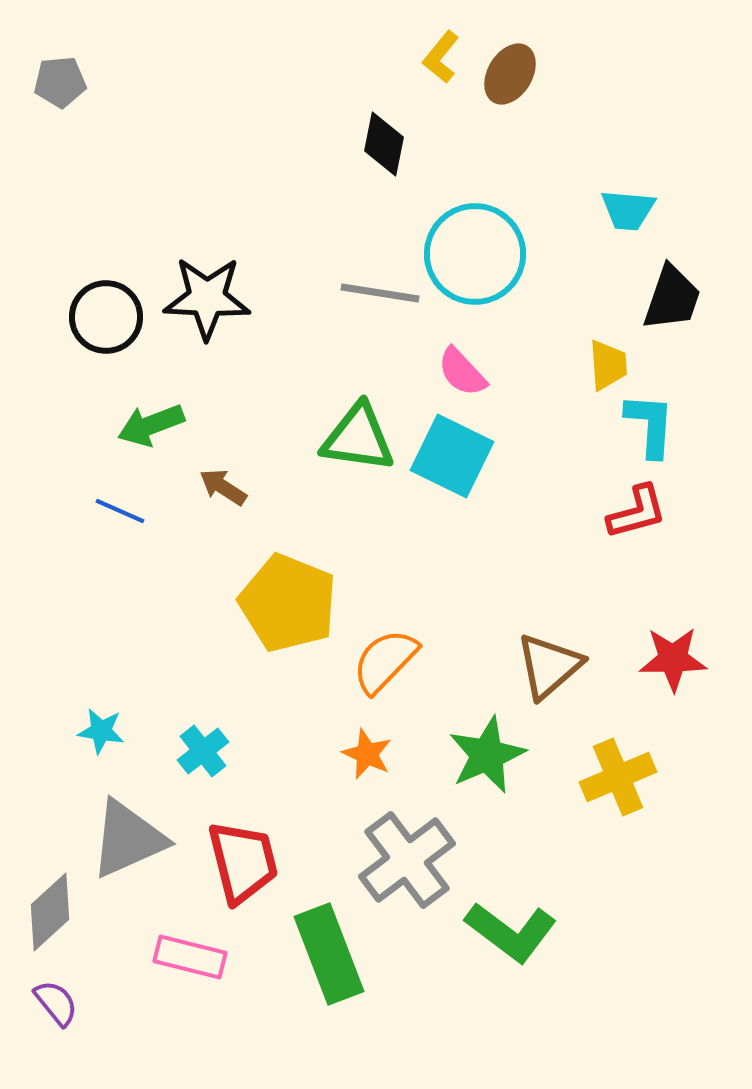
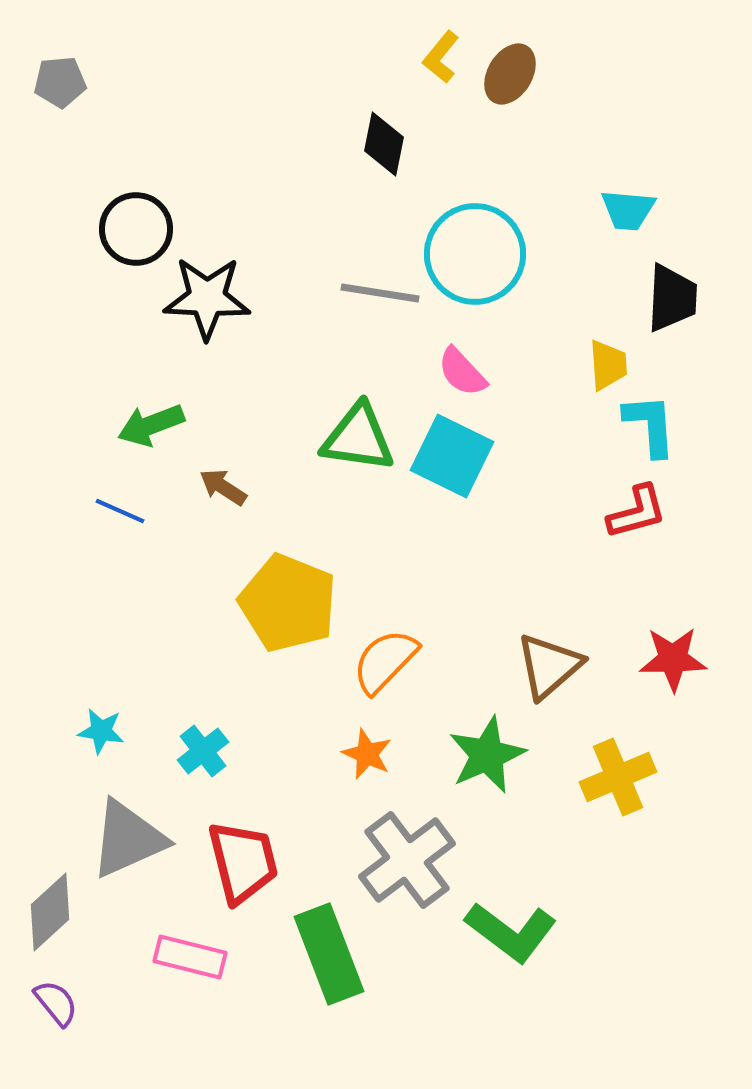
black trapezoid: rotated 16 degrees counterclockwise
black circle: moved 30 px right, 88 px up
cyan L-shape: rotated 8 degrees counterclockwise
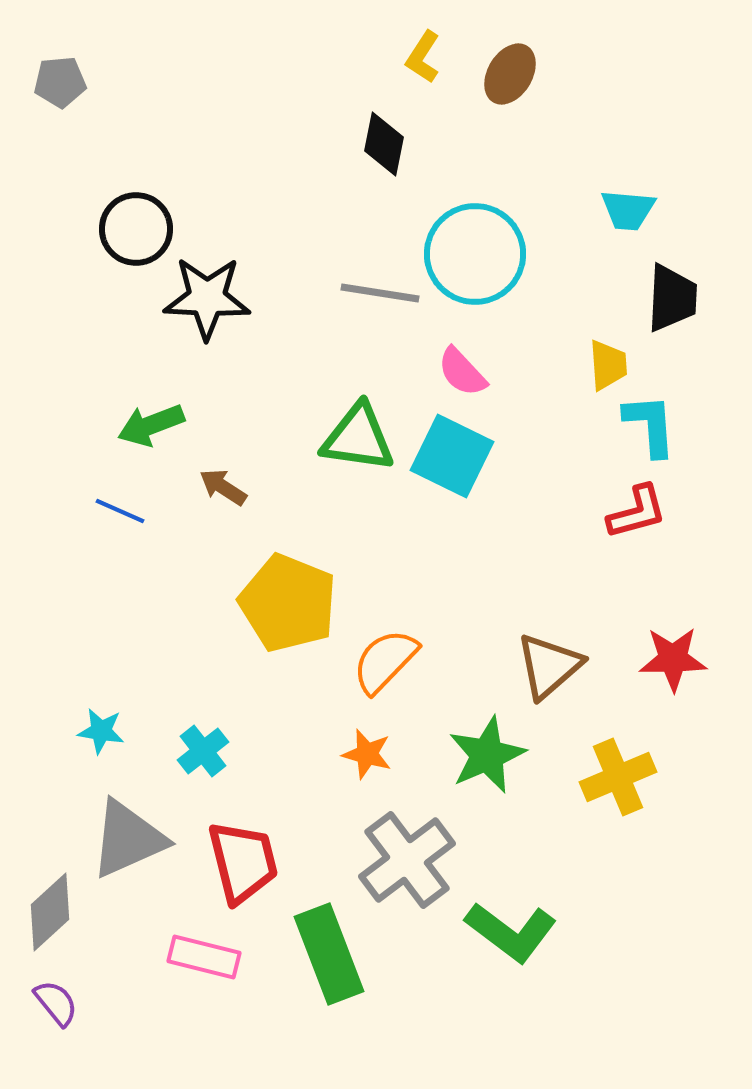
yellow L-shape: moved 18 px left; rotated 6 degrees counterclockwise
orange star: rotated 9 degrees counterclockwise
pink rectangle: moved 14 px right
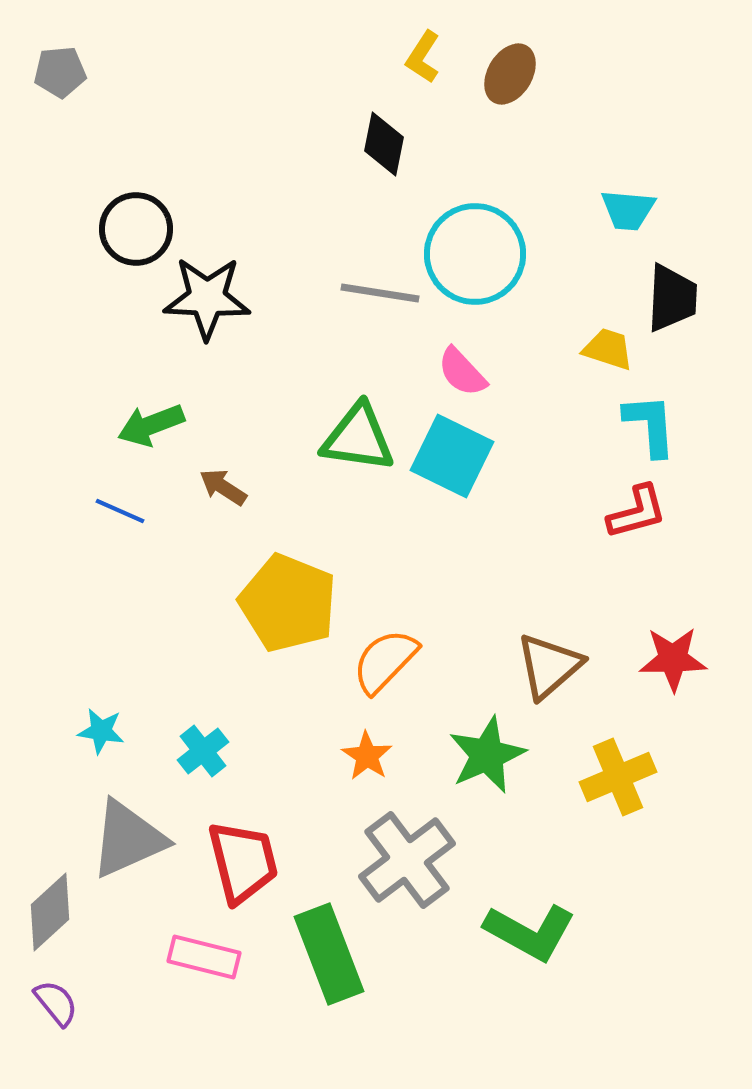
gray pentagon: moved 10 px up
yellow trapezoid: moved 16 px up; rotated 68 degrees counterclockwise
orange star: moved 2 px down; rotated 18 degrees clockwise
green L-shape: moved 19 px right; rotated 8 degrees counterclockwise
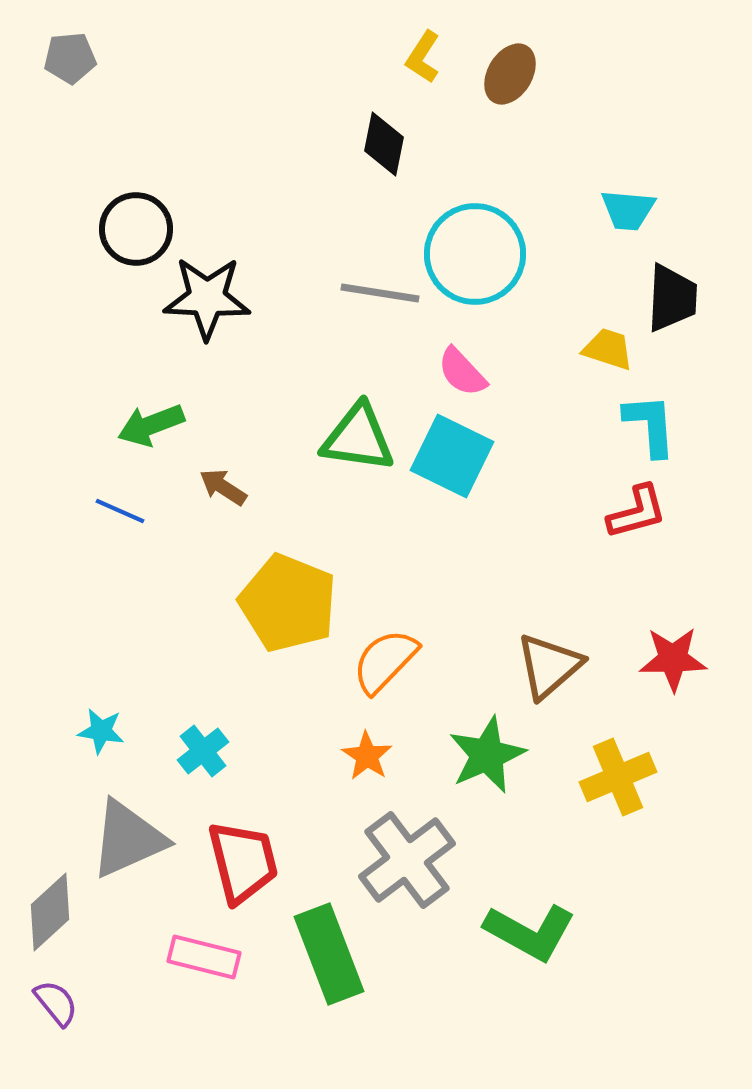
gray pentagon: moved 10 px right, 14 px up
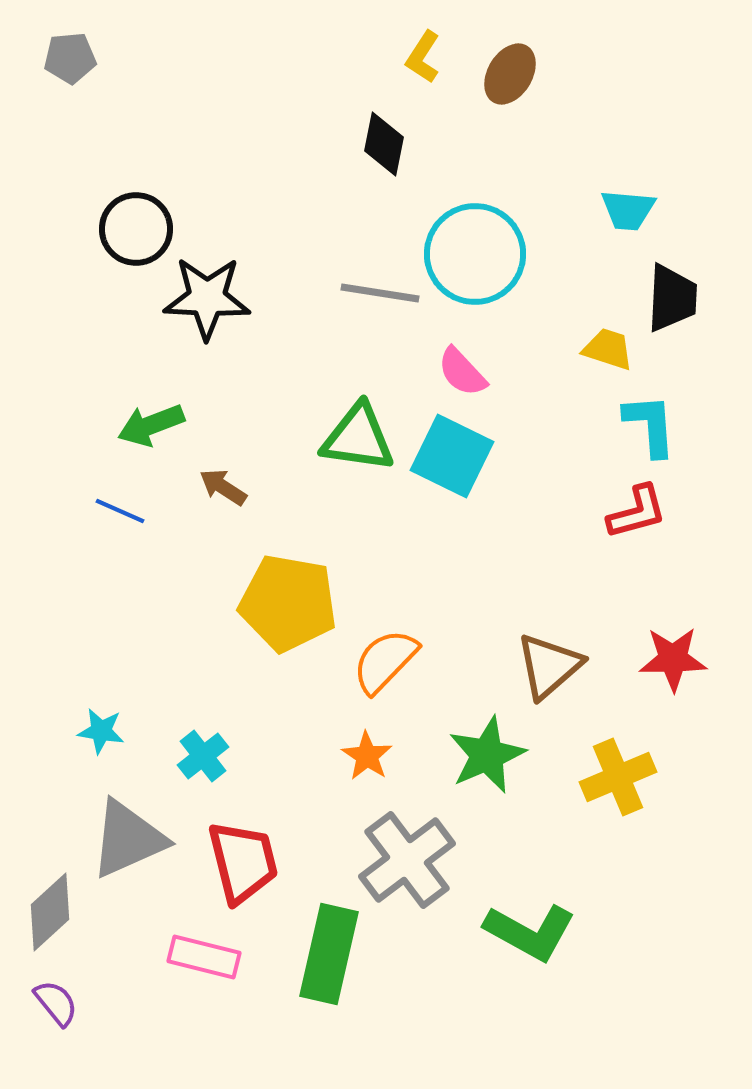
yellow pentagon: rotated 12 degrees counterclockwise
cyan cross: moved 5 px down
green rectangle: rotated 34 degrees clockwise
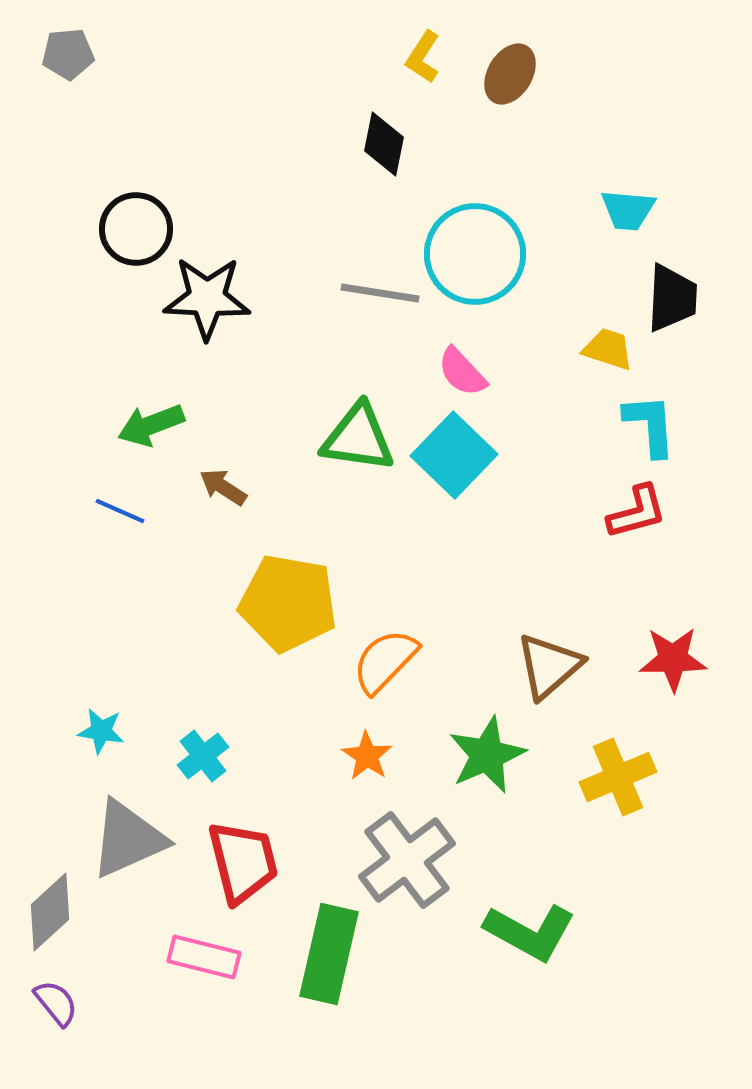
gray pentagon: moved 2 px left, 4 px up
cyan square: moved 2 px right, 1 px up; rotated 18 degrees clockwise
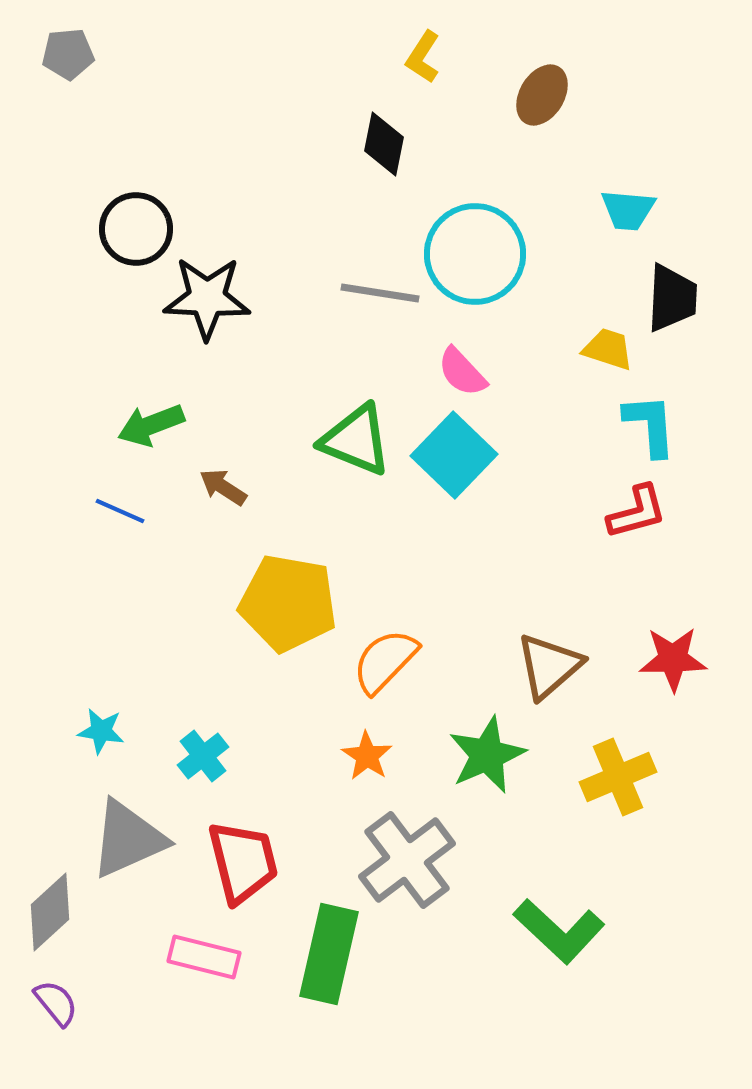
brown ellipse: moved 32 px right, 21 px down
green triangle: moved 2 px left, 2 px down; rotated 14 degrees clockwise
green L-shape: moved 29 px right, 1 px up; rotated 14 degrees clockwise
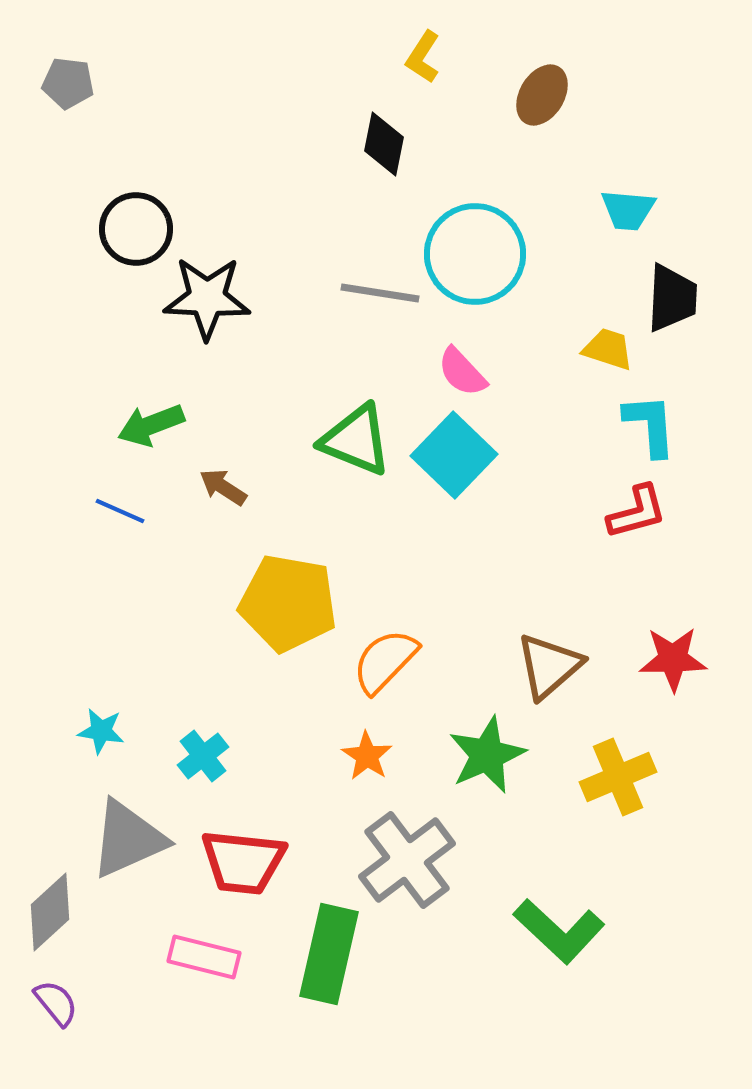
gray pentagon: moved 29 px down; rotated 12 degrees clockwise
red trapezoid: rotated 110 degrees clockwise
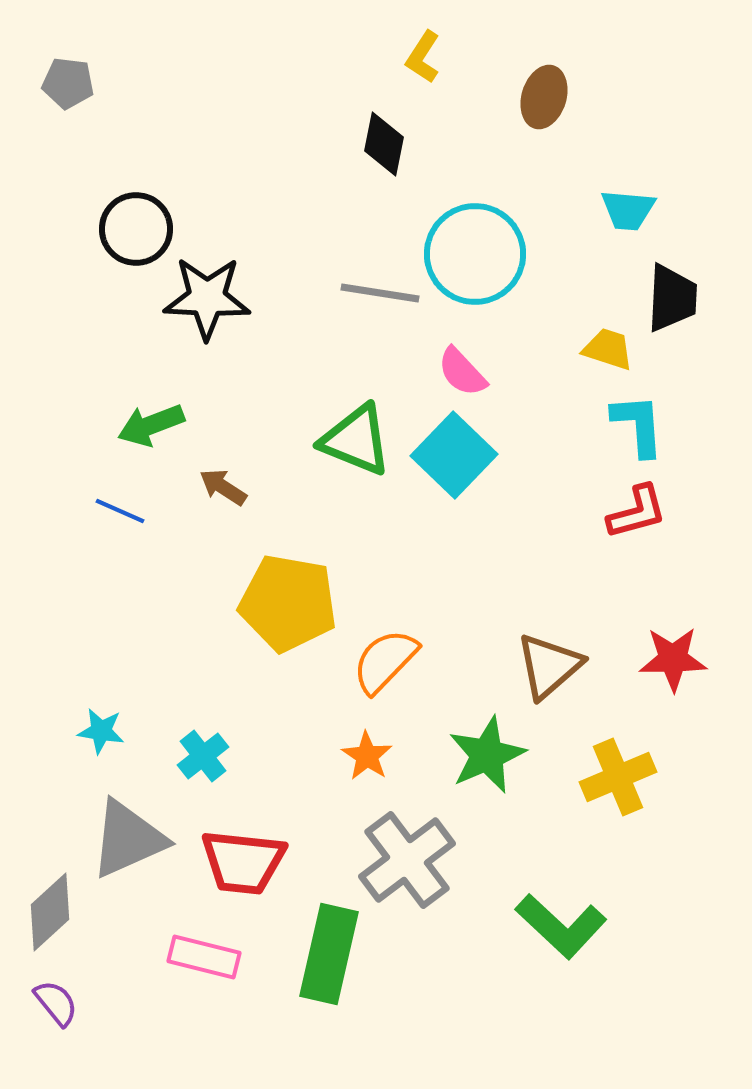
brown ellipse: moved 2 px right, 2 px down; rotated 14 degrees counterclockwise
cyan L-shape: moved 12 px left
green L-shape: moved 2 px right, 5 px up
